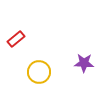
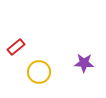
red rectangle: moved 8 px down
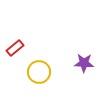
red rectangle: moved 1 px left, 1 px down
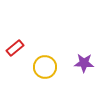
yellow circle: moved 6 px right, 5 px up
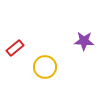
purple star: moved 22 px up
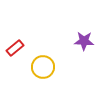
yellow circle: moved 2 px left
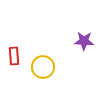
red rectangle: moved 1 px left, 8 px down; rotated 54 degrees counterclockwise
